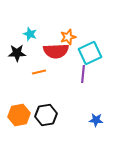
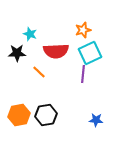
orange star: moved 15 px right, 7 px up
orange line: rotated 56 degrees clockwise
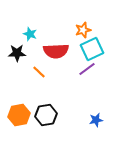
cyan square: moved 2 px right, 4 px up
purple line: moved 4 px right, 5 px up; rotated 48 degrees clockwise
blue star: rotated 16 degrees counterclockwise
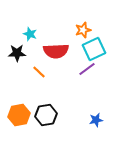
cyan square: moved 2 px right
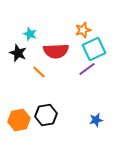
black star: moved 1 px right; rotated 24 degrees clockwise
orange hexagon: moved 5 px down
